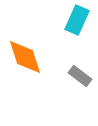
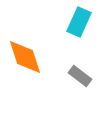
cyan rectangle: moved 2 px right, 2 px down
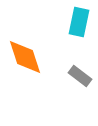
cyan rectangle: rotated 12 degrees counterclockwise
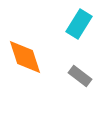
cyan rectangle: moved 2 px down; rotated 20 degrees clockwise
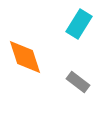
gray rectangle: moved 2 px left, 6 px down
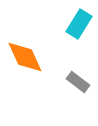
orange diamond: rotated 6 degrees counterclockwise
